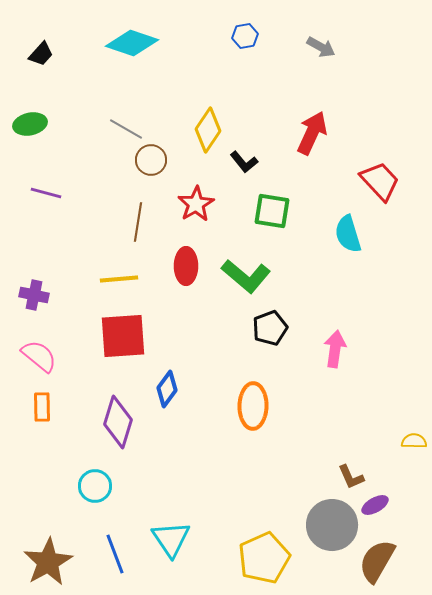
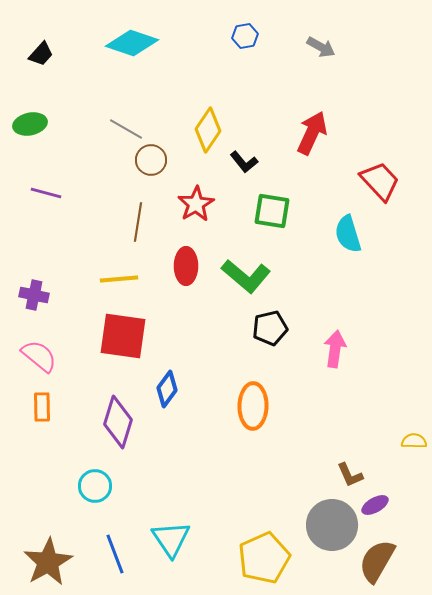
black pentagon: rotated 8 degrees clockwise
red square: rotated 12 degrees clockwise
brown L-shape: moved 1 px left, 2 px up
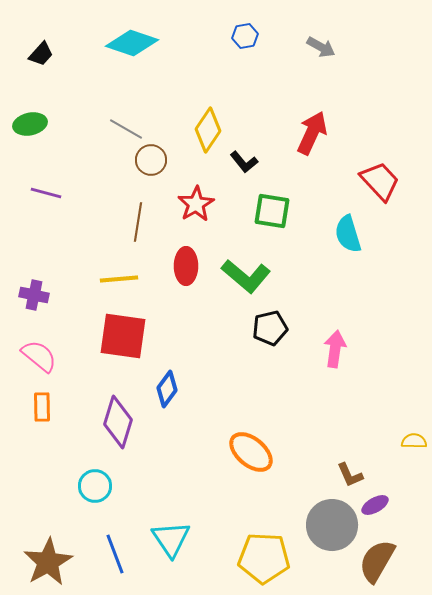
orange ellipse: moved 2 px left, 46 px down; rotated 51 degrees counterclockwise
yellow pentagon: rotated 27 degrees clockwise
